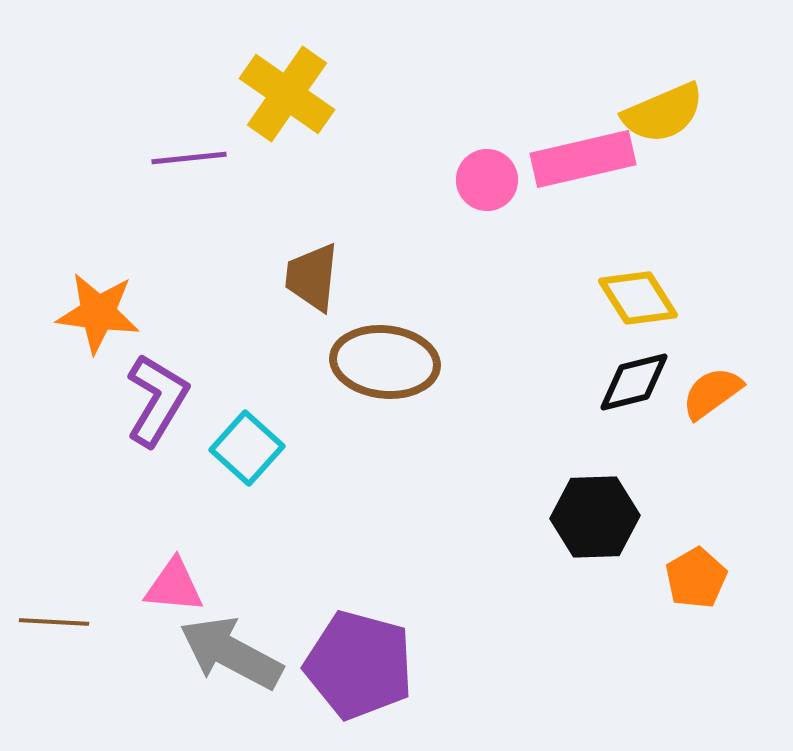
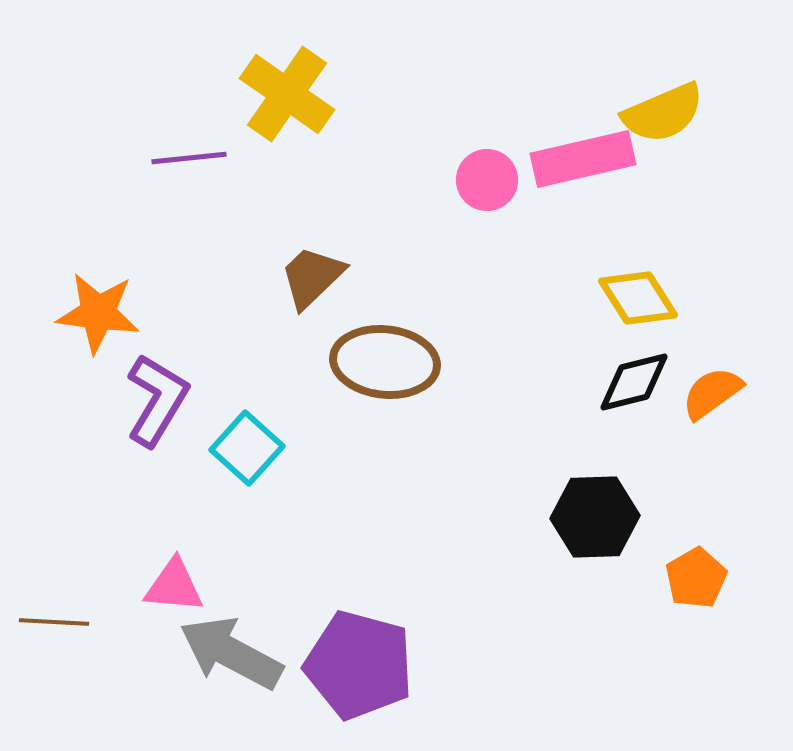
brown trapezoid: rotated 40 degrees clockwise
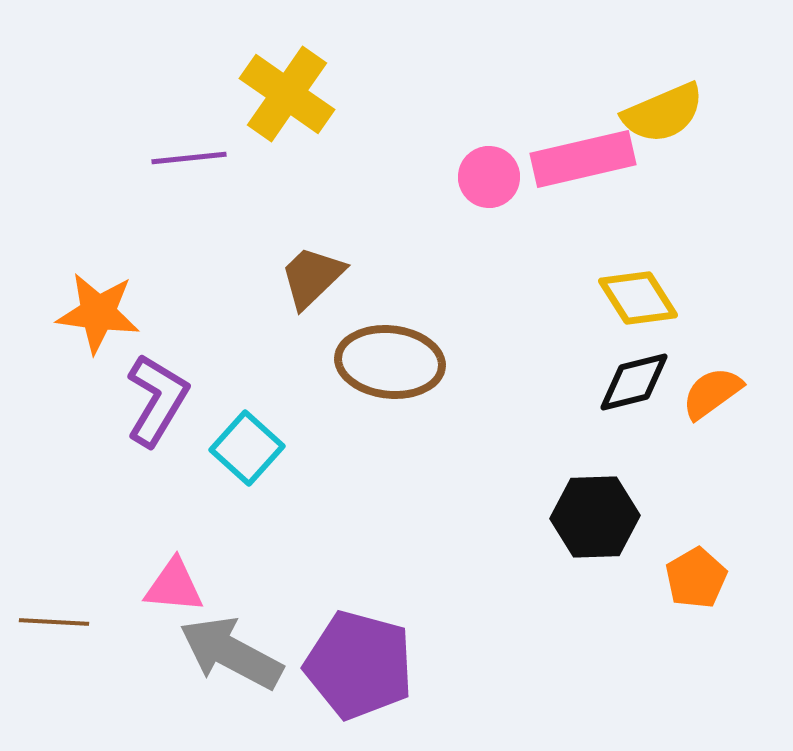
pink circle: moved 2 px right, 3 px up
brown ellipse: moved 5 px right
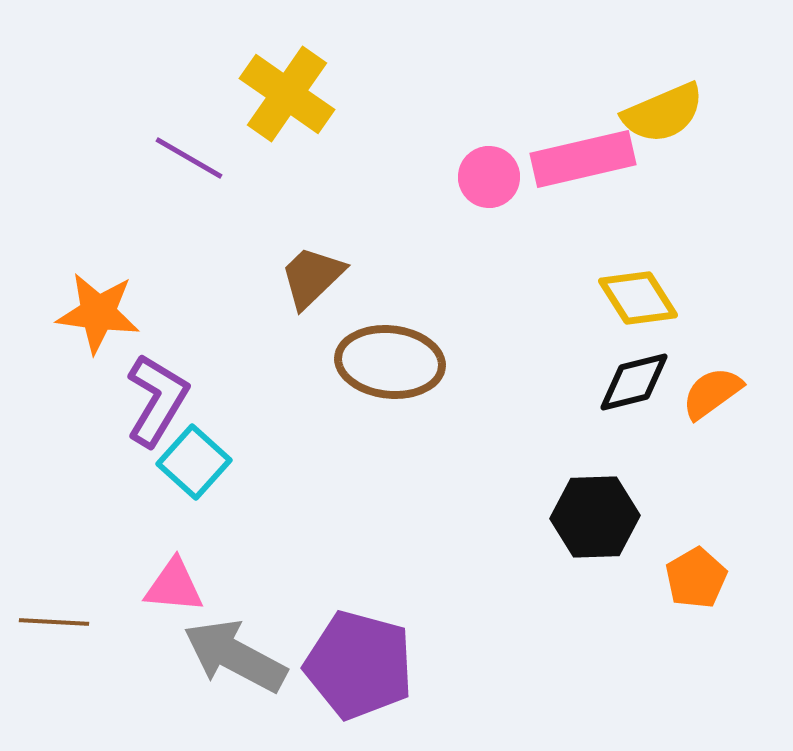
purple line: rotated 36 degrees clockwise
cyan square: moved 53 px left, 14 px down
gray arrow: moved 4 px right, 3 px down
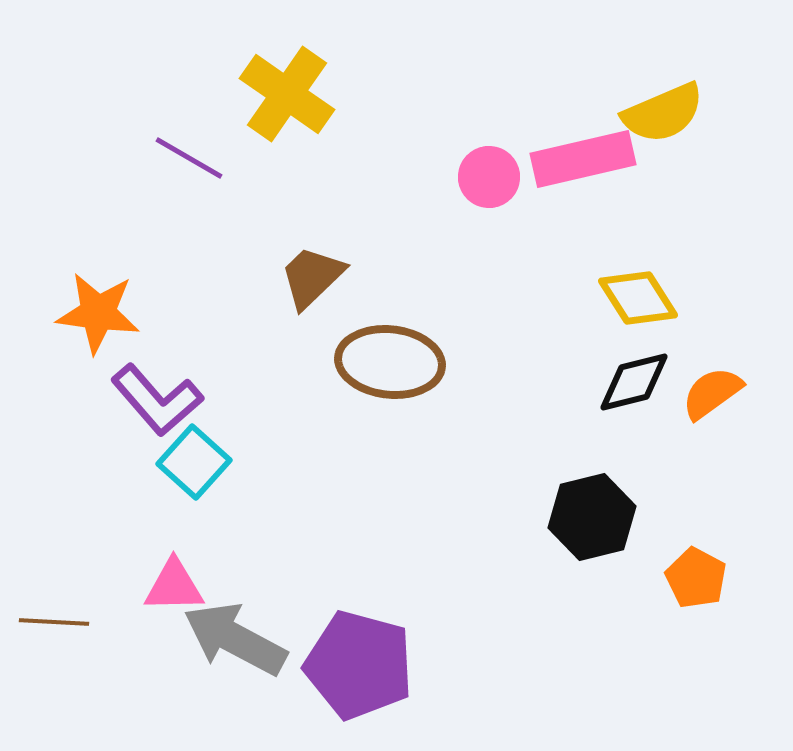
purple L-shape: rotated 108 degrees clockwise
black hexagon: moved 3 px left; rotated 12 degrees counterclockwise
orange pentagon: rotated 14 degrees counterclockwise
pink triangle: rotated 6 degrees counterclockwise
gray arrow: moved 17 px up
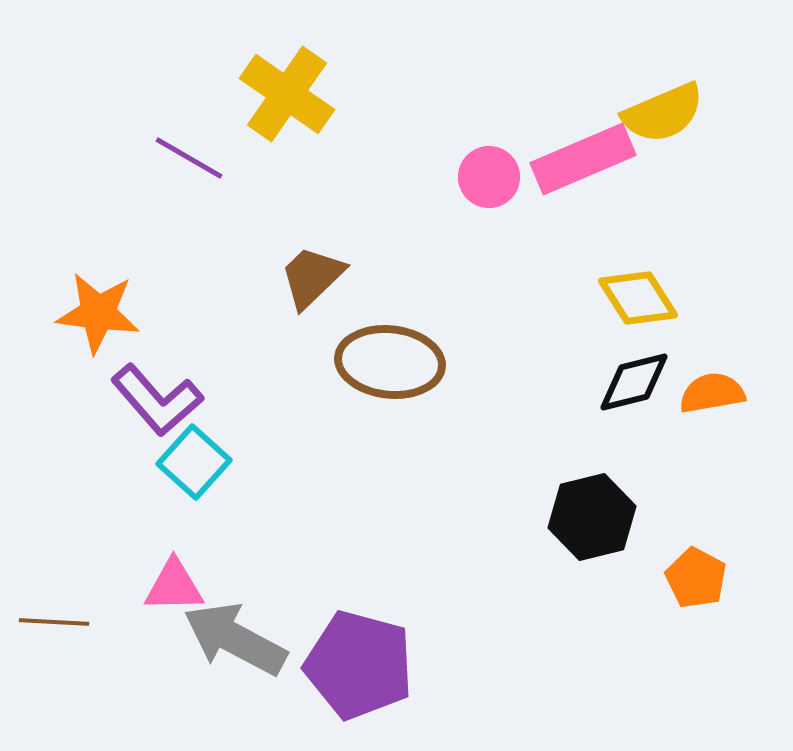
pink rectangle: rotated 10 degrees counterclockwise
orange semicircle: rotated 26 degrees clockwise
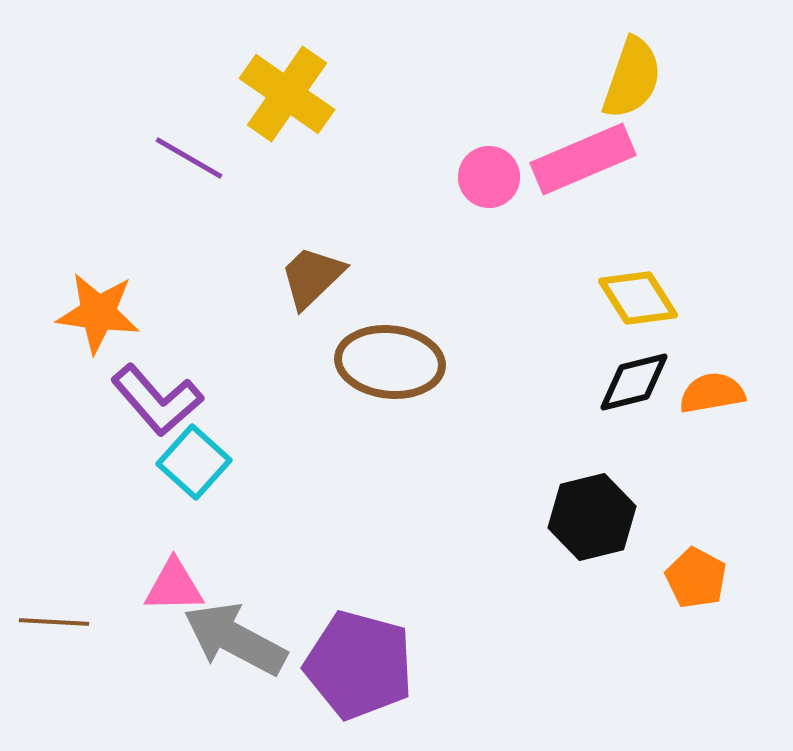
yellow semicircle: moved 31 px left, 35 px up; rotated 48 degrees counterclockwise
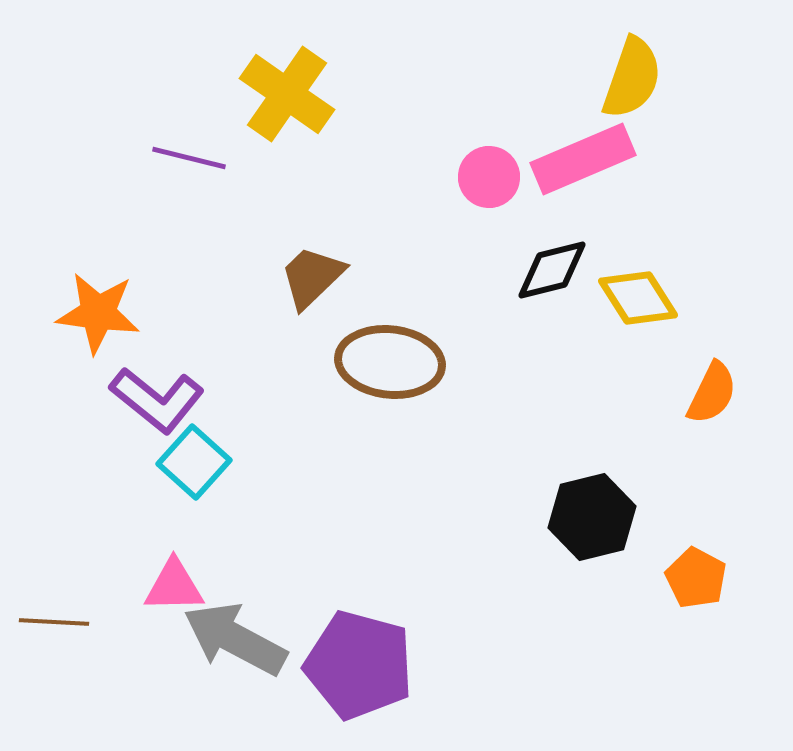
purple line: rotated 16 degrees counterclockwise
black diamond: moved 82 px left, 112 px up
orange semicircle: rotated 126 degrees clockwise
purple L-shape: rotated 10 degrees counterclockwise
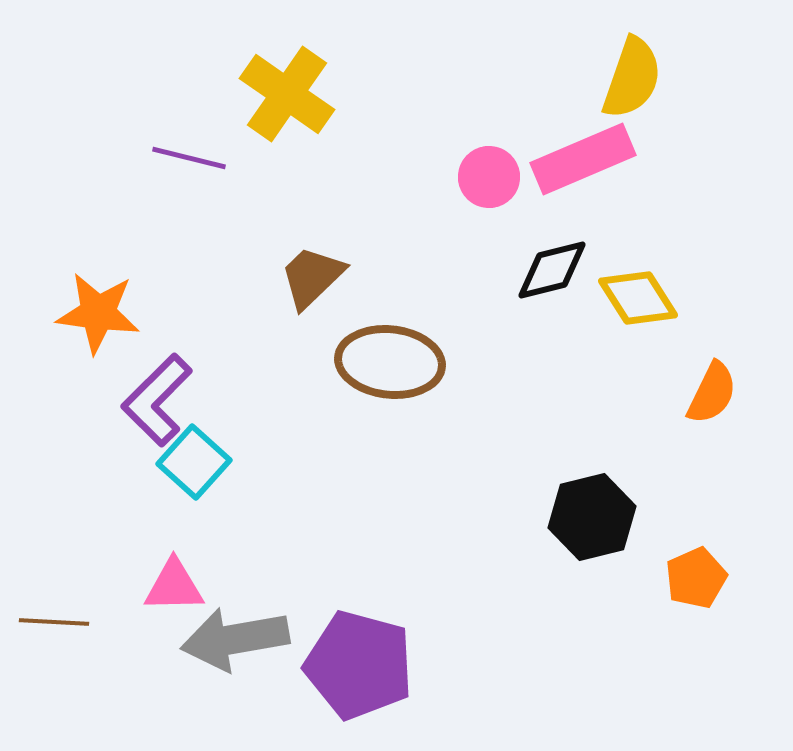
purple L-shape: rotated 96 degrees clockwise
orange pentagon: rotated 20 degrees clockwise
gray arrow: rotated 38 degrees counterclockwise
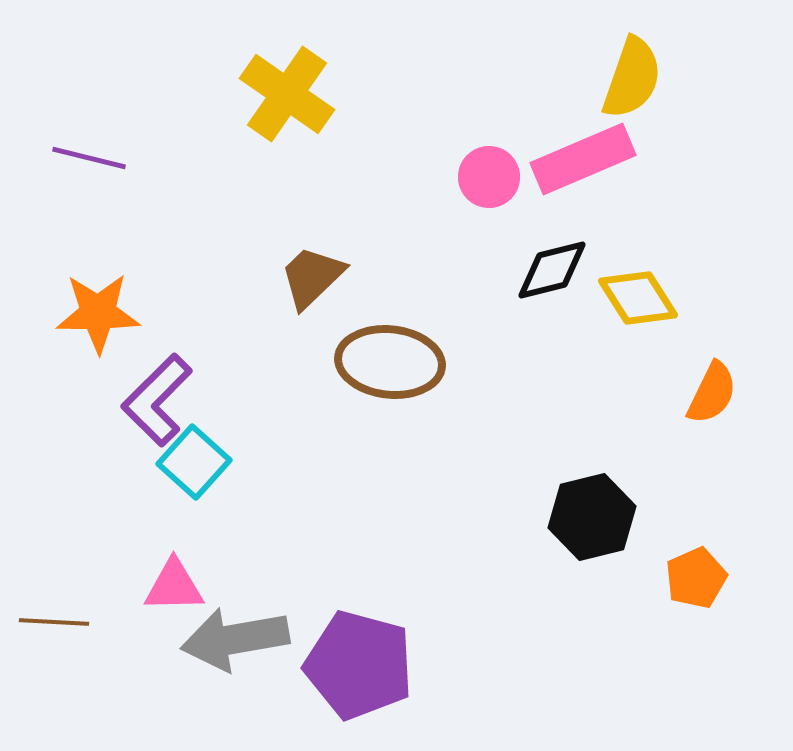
purple line: moved 100 px left
orange star: rotated 8 degrees counterclockwise
